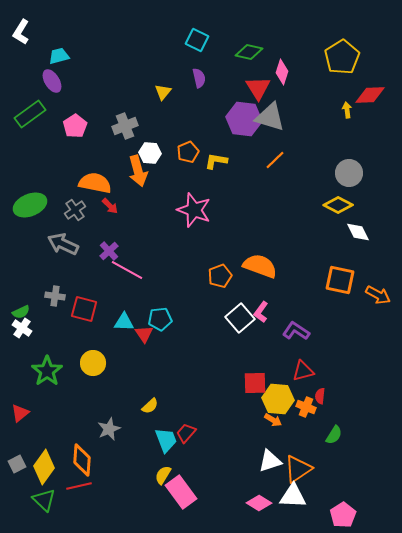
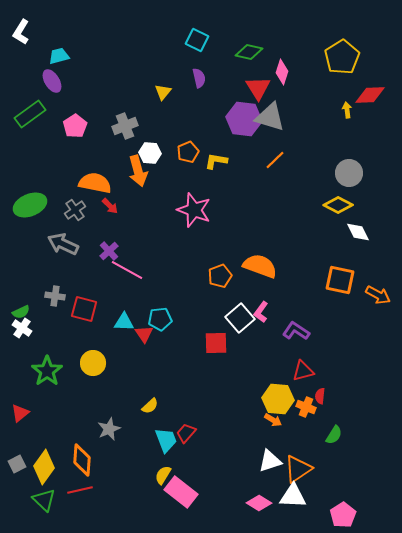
red square at (255, 383): moved 39 px left, 40 px up
red line at (79, 486): moved 1 px right, 4 px down
pink rectangle at (181, 492): rotated 16 degrees counterclockwise
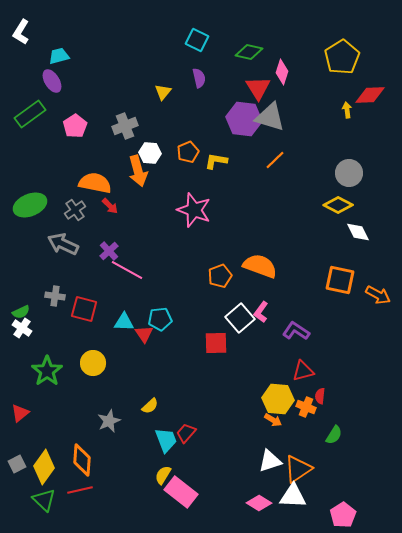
gray star at (109, 429): moved 8 px up
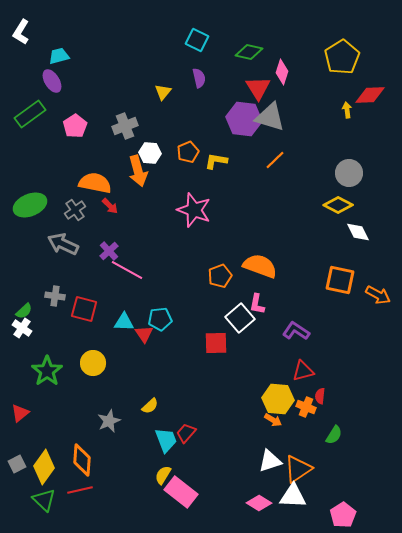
green semicircle at (21, 312): moved 3 px right, 1 px up; rotated 18 degrees counterclockwise
pink L-shape at (261, 312): moved 4 px left, 8 px up; rotated 25 degrees counterclockwise
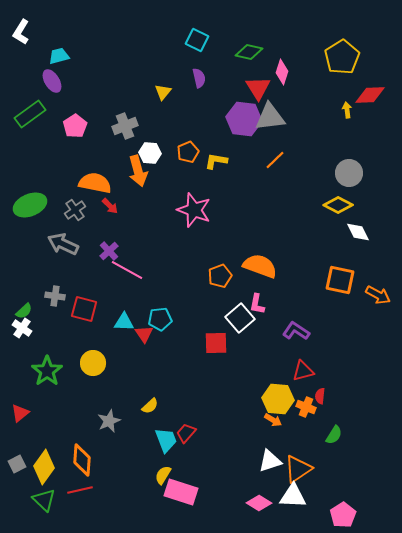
gray triangle at (270, 117): rotated 24 degrees counterclockwise
pink rectangle at (181, 492): rotated 20 degrees counterclockwise
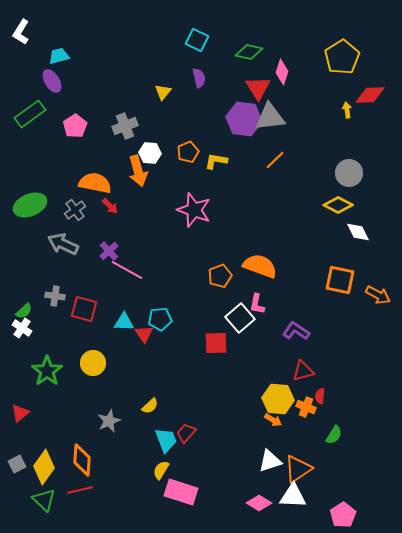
yellow semicircle at (163, 475): moved 2 px left, 5 px up
